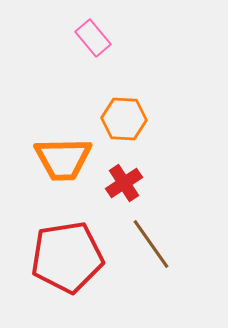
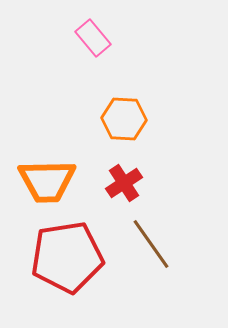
orange trapezoid: moved 16 px left, 22 px down
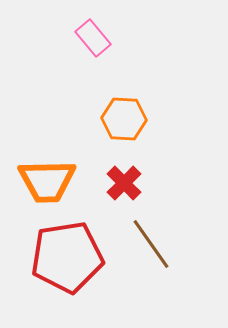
red cross: rotated 12 degrees counterclockwise
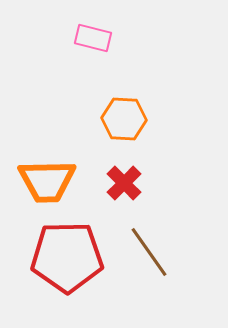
pink rectangle: rotated 36 degrees counterclockwise
brown line: moved 2 px left, 8 px down
red pentagon: rotated 8 degrees clockwise
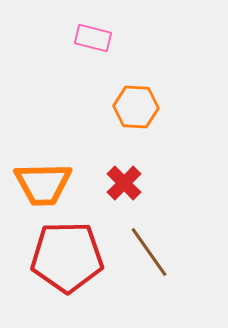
orange hexagon: moved 12 px right, 12 px up
orange trapezoid: moved 4 px left, 3 px down
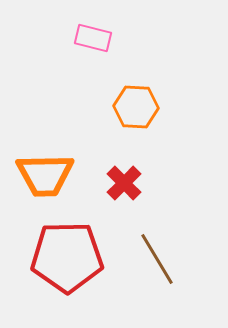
orange trapezoid: moved 2 px right, 9 px up
brown line: moved 8 px right, 7 px down; rotated 4 degrees clockwise
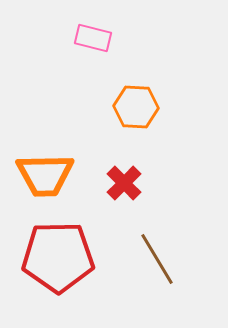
red pentagon: moved 9 px left
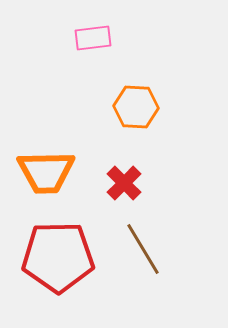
pink rectangle: rotated 21 degrees counterclockwise
orange trapezoid: moved 1 px right, 3 px up
brown line: moved 14 px left, 10 px up
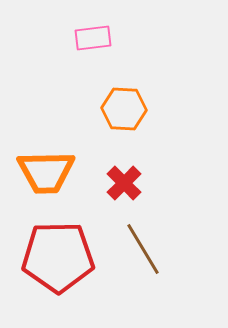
orange hexagon: moved 12 px left, 2 px down
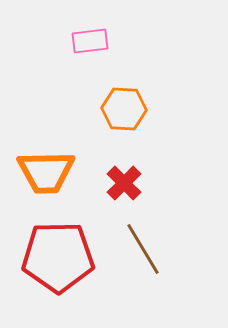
pink rectangle: moved 3 px left, 3 px down
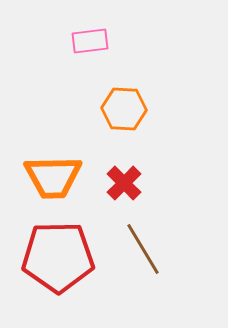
orange trapezoid: moved 7 px right, 5 px down
